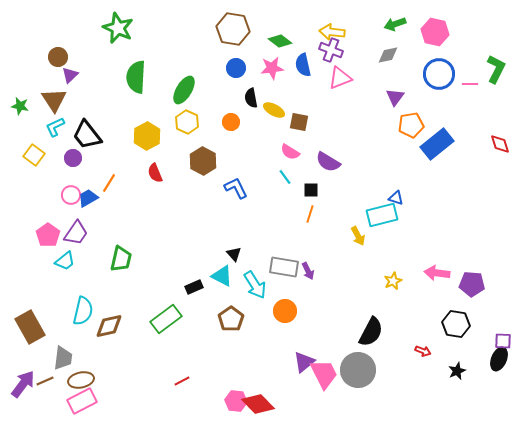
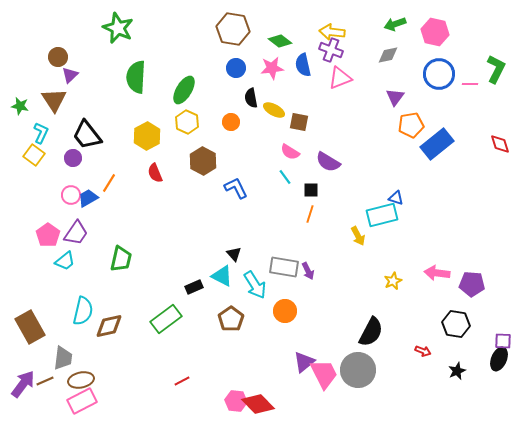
cyan L-shape at (55, 127): moved 14 px left, 6 px down; rotated 140 degrees clockwise
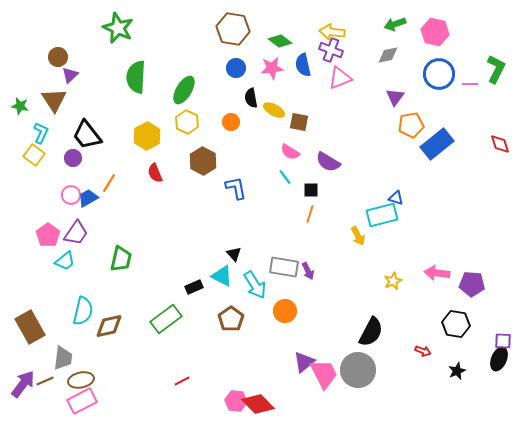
blue L-shape at (236, 188): rotated 15 degrees clockwise
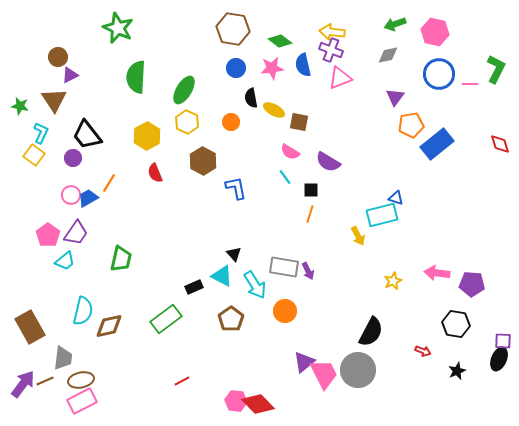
purple triangle at (70, 75): rotated 18 degrees clockwise
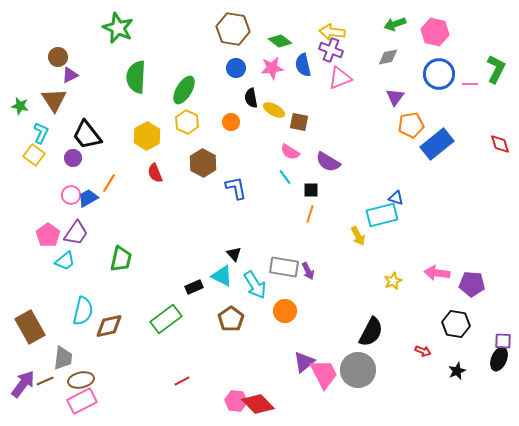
gray diamond at (388, 55): moved 2 px down
brown hexagon at (203, 161): moved 2 px down
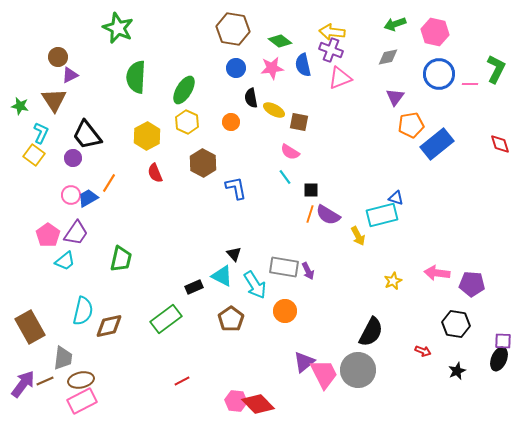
purple semicircle at (328, 162): moved 53 px down
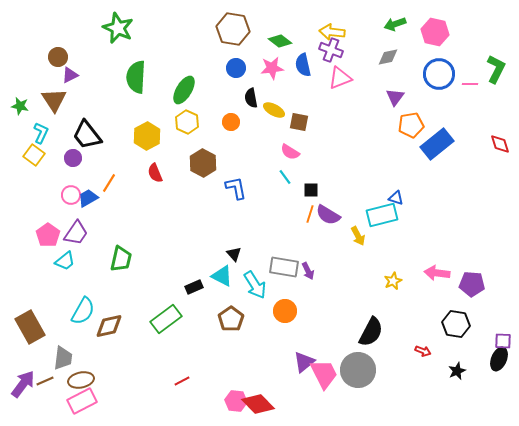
cyan semicircle at (83, 311): rotated 16 degrees clockwise
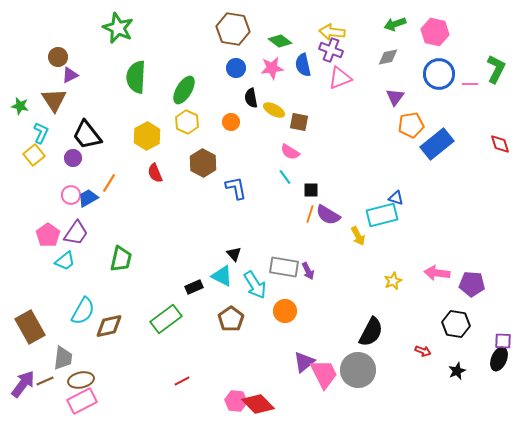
yellow square at (34, 155): rotated 15 degrees clockwise
